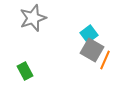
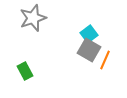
gray square: moved 3 px left
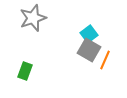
green rectangle: rotated 48 degrees clockwise
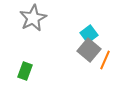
gray star: rotated 8 degrees counterclockwise
gray square: rotated 10 degrees clockwise
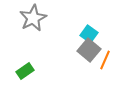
cyan square: rotated 18 degrees counterclockwise
green rectangle: rotated 36 degrees clockwise
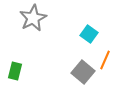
gray square: moved 6 px left, 22 px down
green rectangle: moved 10 px left; rotated 42 degrees counterclockwise
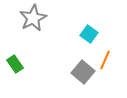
green rectangle: moved 7 px up; rotated 48 degrees counterclockwise
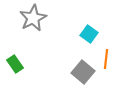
orange line: moved 1 px right, 1 px up; rotated 18 degrees counterclockwise
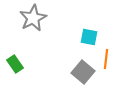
cyan square: moved 3 px down; rotated 24 degrees counterclockwise
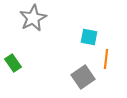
green rectangle: moved 2 px left, 1 px up
gray square: moved 5 px down; rotated 15 degrees clockwise
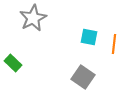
orange line: moved 8 px right, 15 px up
green rectangle: rotated 12 degrees counterclockwise
gray square: rotated 20 degrees counterclockwise
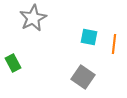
green rectangle: rotated 18 degrees clockwise
